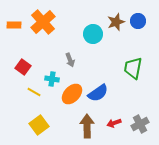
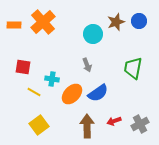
blue circle: moved 1 px right
gray arrow: moved 17 px right, 5 px down
red square: rotated 28 degrees counterclockwise
red arrow: moved 2 px up
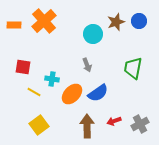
orange cross: moved 1 px right, 1 px up
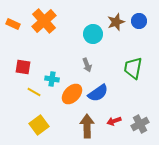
orange rectangle: moved 1 px left, 1 px up; rotated 24 degrees clockwise
